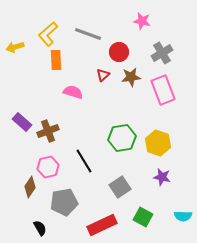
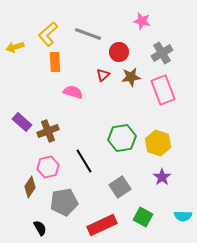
orange rectangle: moved 1 px left, 2 px down
purple star: rotated 24 degrees clockwise
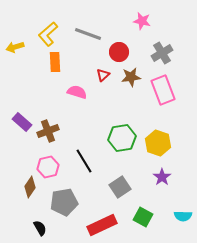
pink semicircle: moved 4 px right
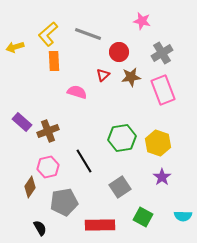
orange rectangle: moved 1 px left, 1 px up
red rectangle: moved 2 px left; rotated 24 degrees clockwise
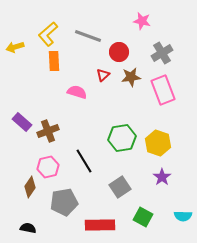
gray line: moved 2 px down
black semicircle: moved 12 px left; rotated 49 degrees counterclockwise
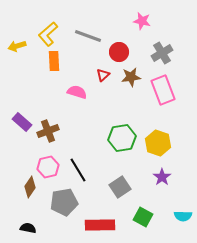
yellow arrow: moved 2 px right, 1 px up
black line: moved 6 px left, 9 px down
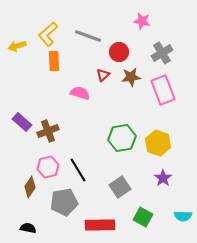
pink semicircle: moved 3 px right, 1 px down
purple star: moved 1 px right, 1 px down
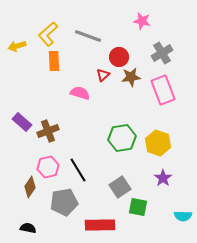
red circle: moved 5 px down
green square: moved 5 px left, 10 px up; rotated 18 degrees counterclockwise
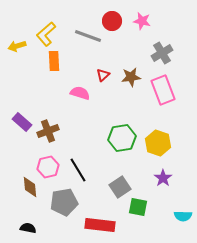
yellow L-shape: moved 2 px left
red circle: moved 7 px left, 36 px up
brown diamond: rotated 40 degrees counterclockwise
red rectangle: rotated 8 degrees clockwise
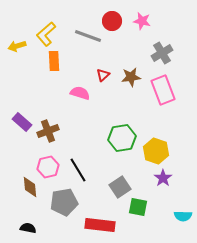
yellow hexagon: moved 2 px left, 8 px down
